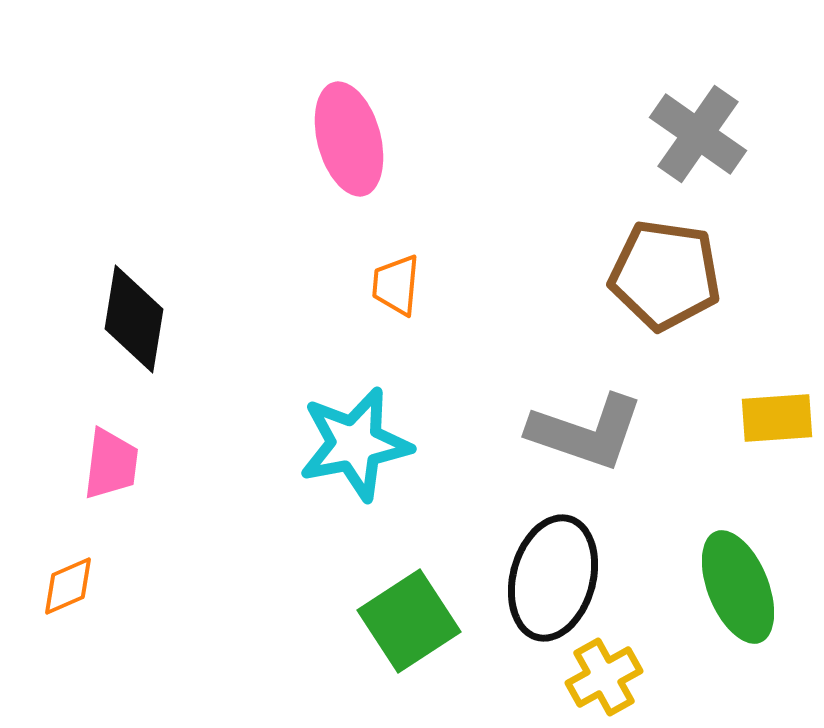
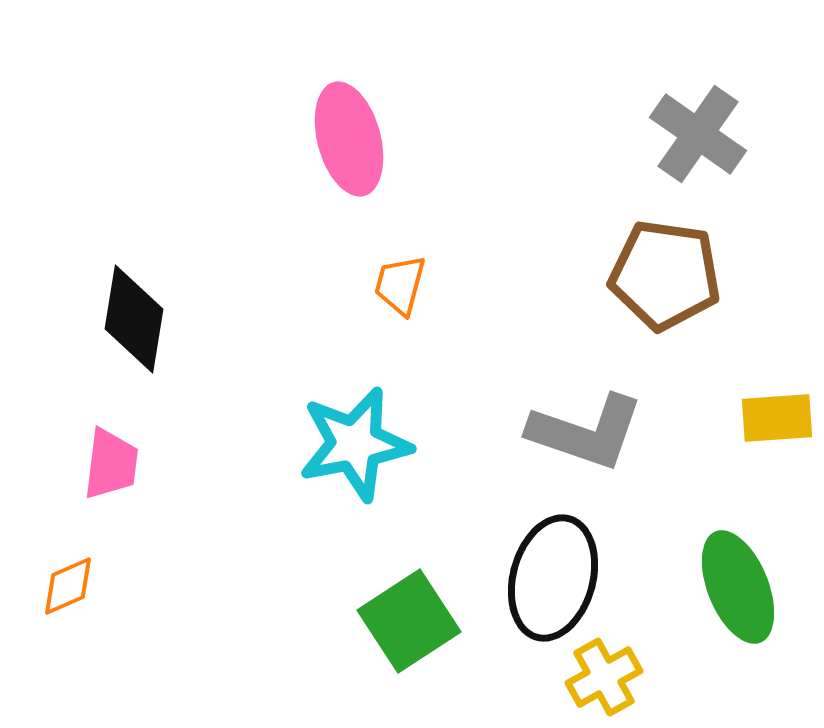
orange trapezoid: moved 4 px right; rotated 10 degrees clockwise
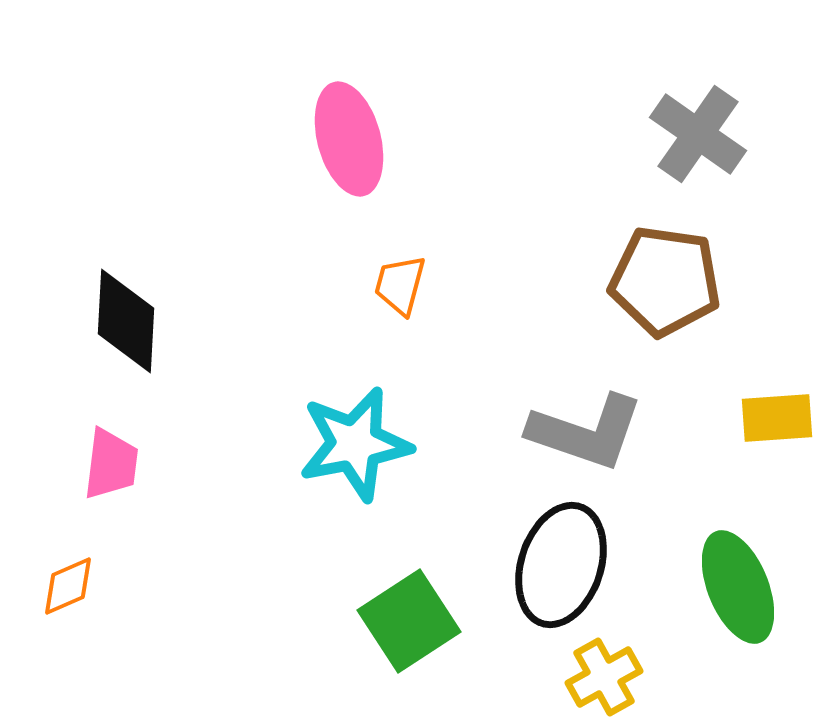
brown pentagon: moved 6 px down
black diamond: moved 8 px left, 2 px down; rotated 6 degrees counterclockwise
black ellipse: moved 8 px right, 13 px up; rotated 3 degrees clockwise
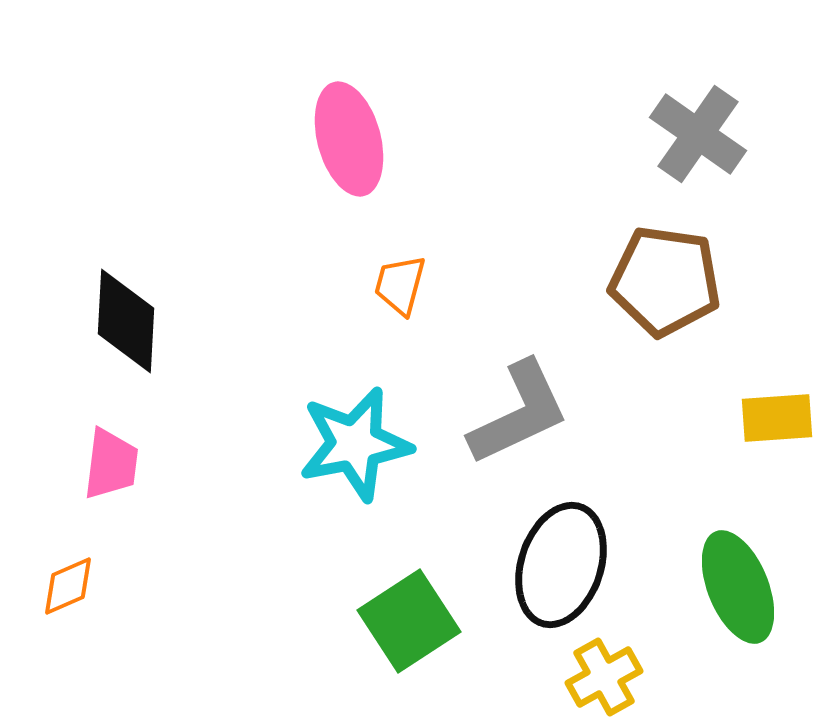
gray L-shape: moved 67 px left, 19 px up; rotated 44 degrees counterclockwise
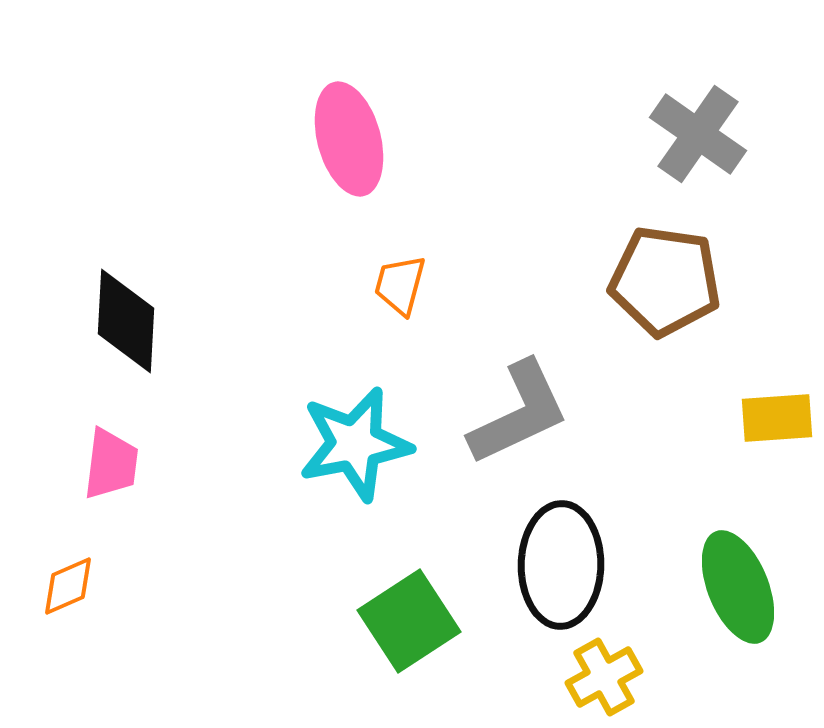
black ellipse: rotated 17 degrees counterclockwise
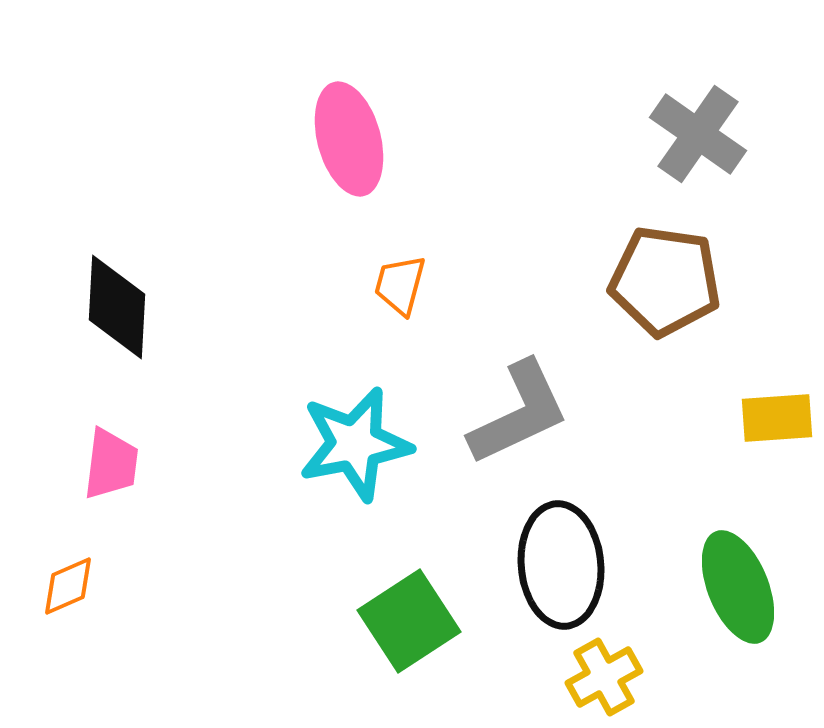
black diamond: moved 9 px left, 14 px up
black ellipse: rotated 6 degrees counterclockwise
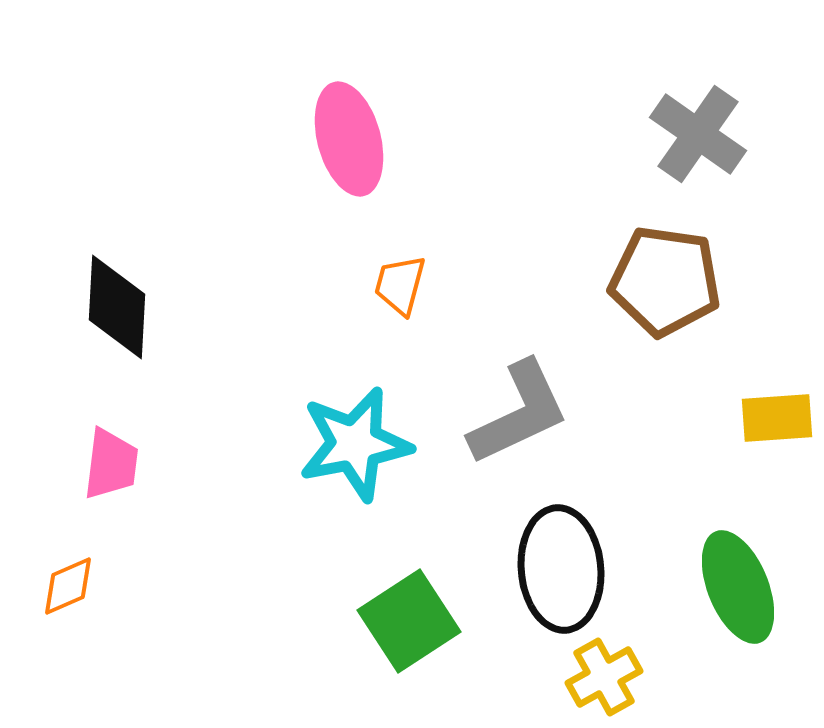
black ellipse: moved 4 px down
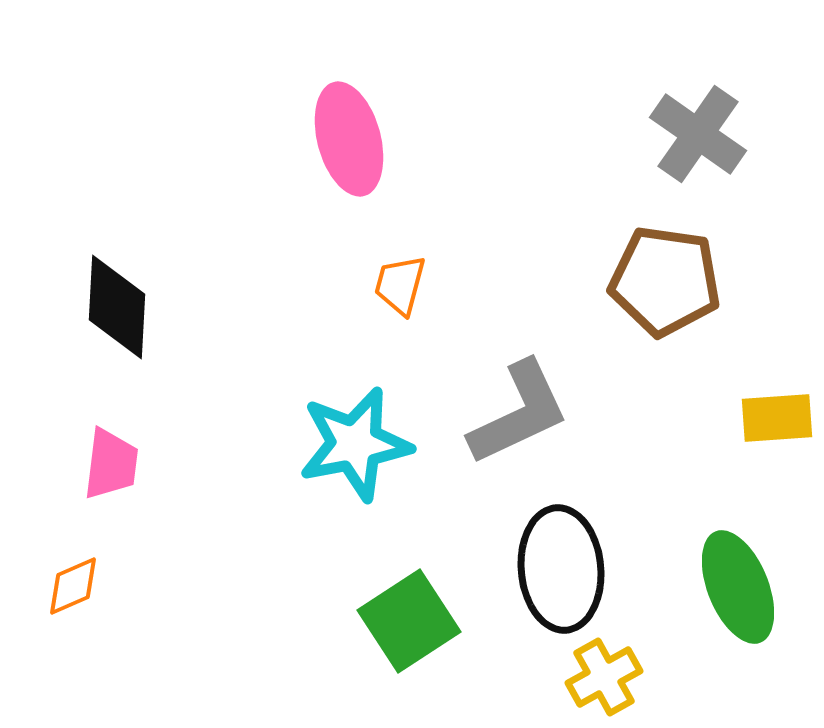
orange diamond: moved 5 px right
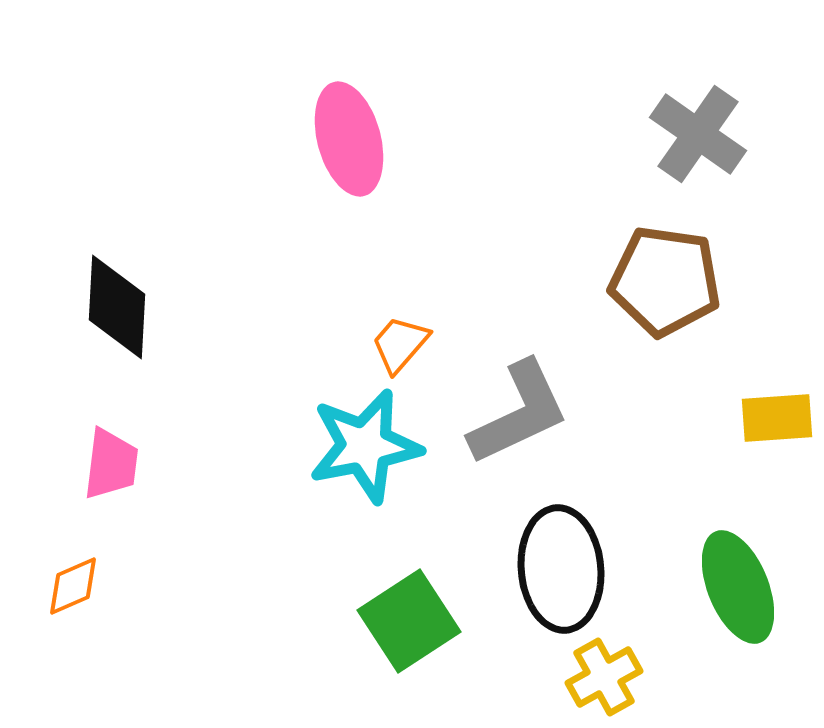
orange trapezoid: moved 59 px down; rotated 26 degrees clockwise
cyan star: moved 10 px right, 2 px down
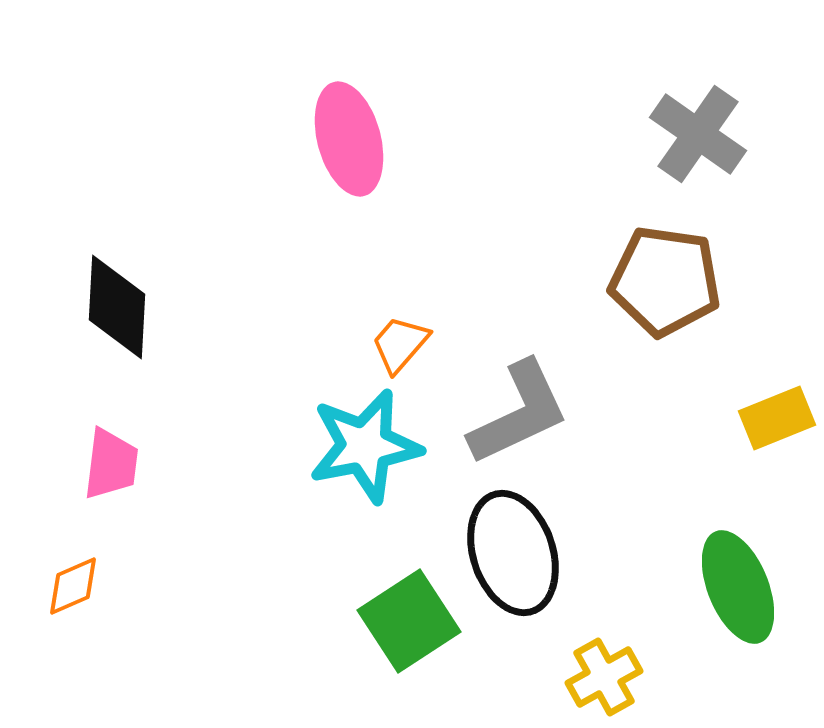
yellow rectangle: rotated 18 degrees counterclockwise
black ellipse: moved 48 px left, 16 px up; rotated 13 degrees counterclockwise
